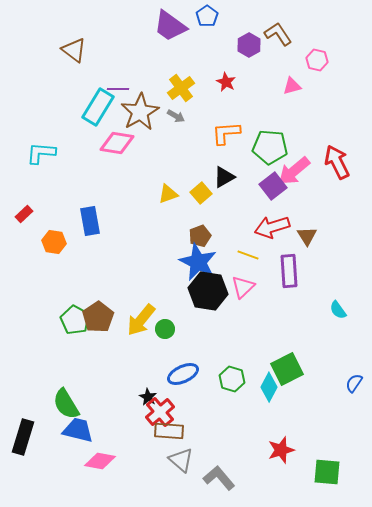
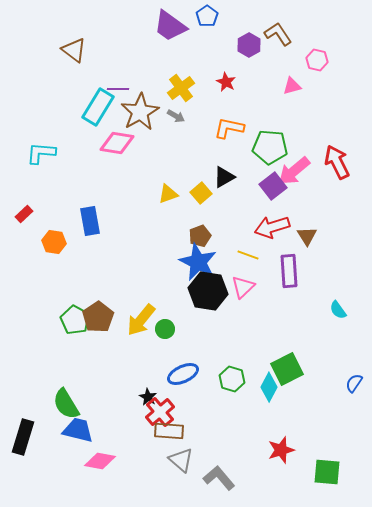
orange L-shape at (226, 133): moved 3 px right, 5 px up; rotated 16 degrees clockwise
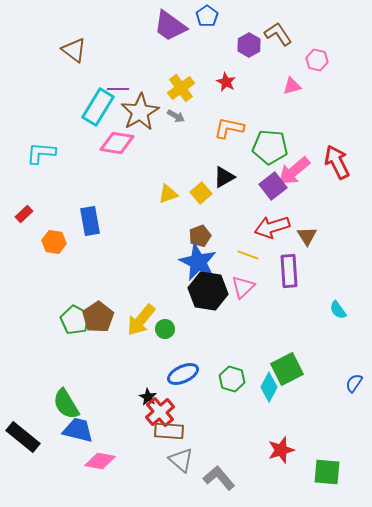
black rectangle at (23, 437): rotated 68 degrees counterclockwise
